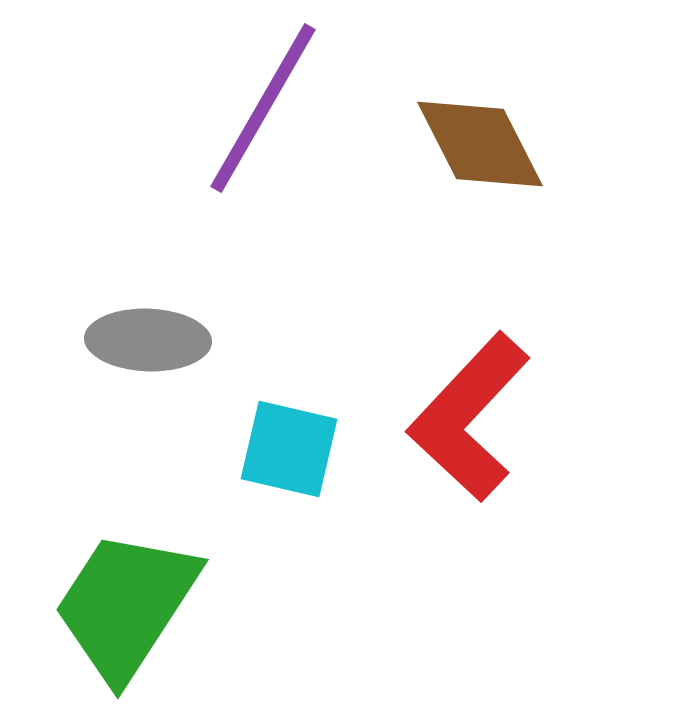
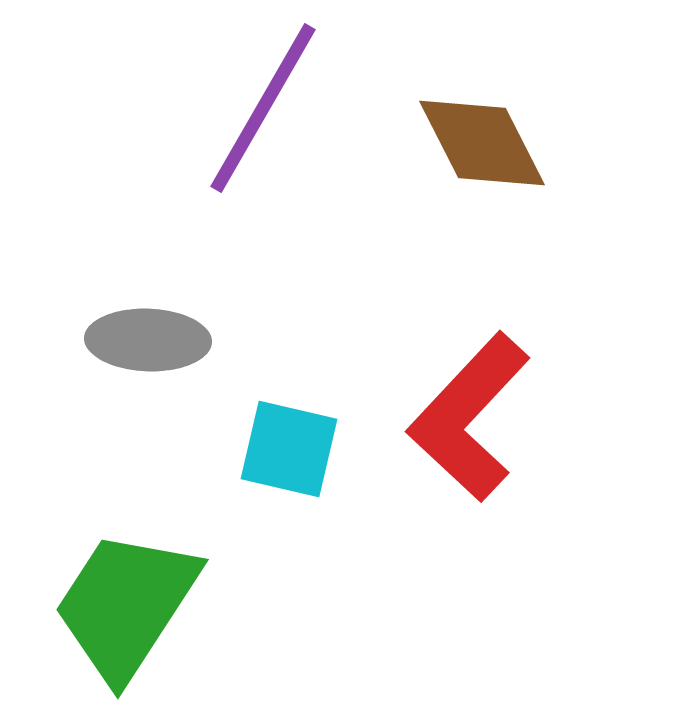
brown diamond: moved 2 px right, 1 px up
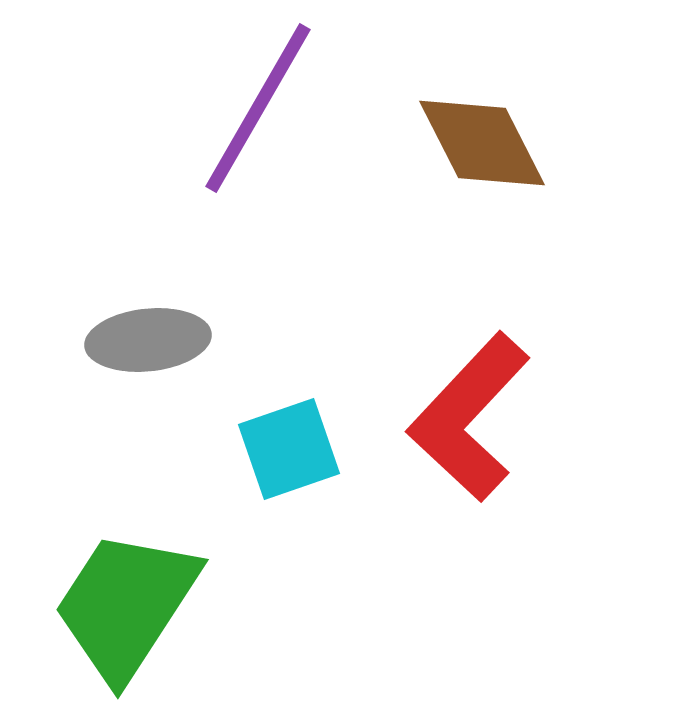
purple line: moved 5 px left
gray ellipse: rotated 8 degrees counterclockwise
cyan square: rotated 32 degrees counterclockwise
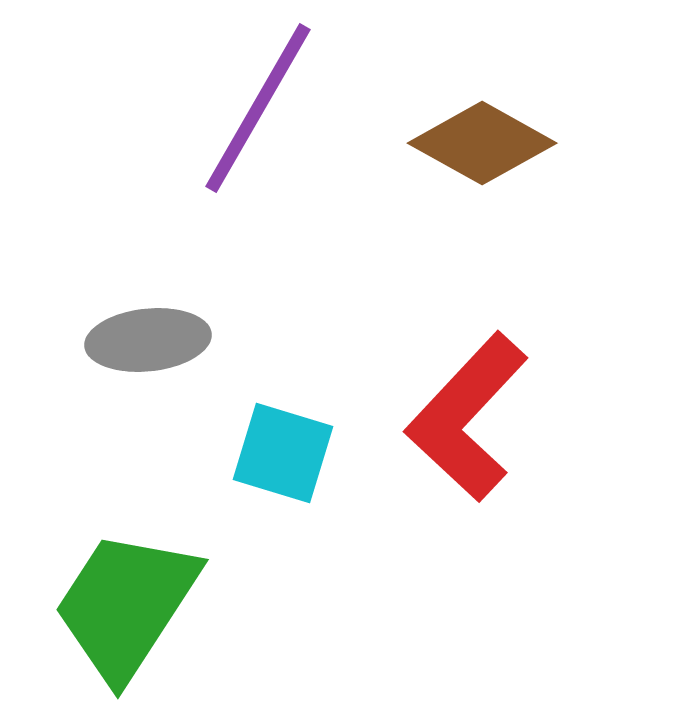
brown diamond: rotated 34 degrees counterclockwise
red L-shape: moved 2 px left
cyan square: moved 6 px left, 4 px down; rotated 36 degrees clockwise
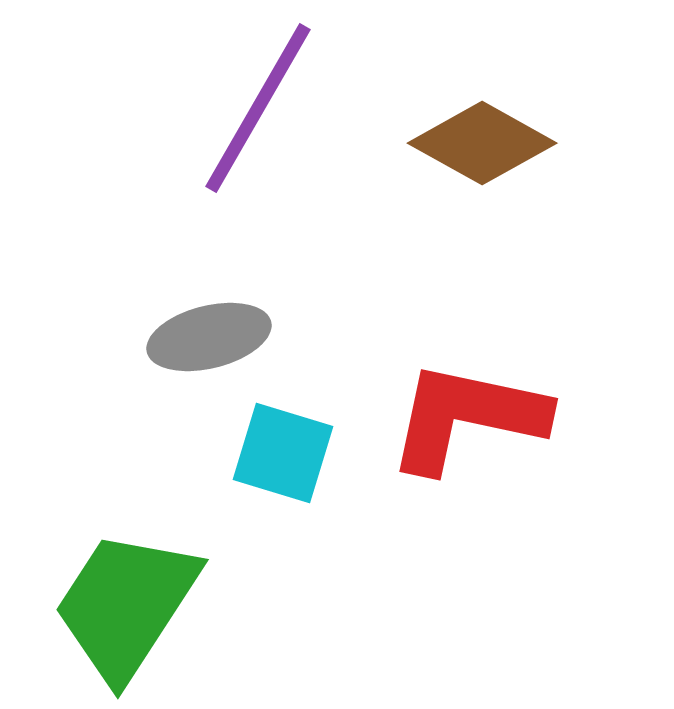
gray ellipse: moved 61 px right, 3 px up; rotated 8 degrees counterclockwise
red L-shape: rotated 59 degrees clockwise
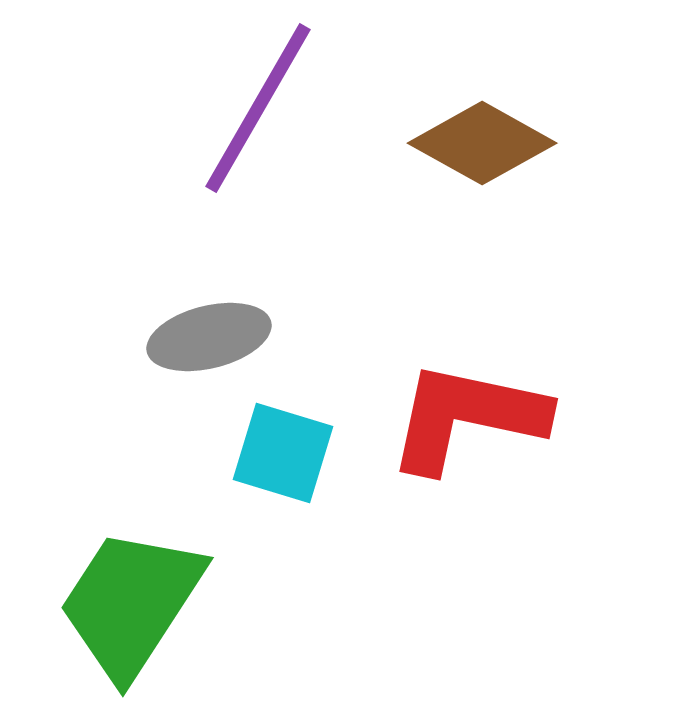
green trapezoid: moved 5 px right, 2 px up
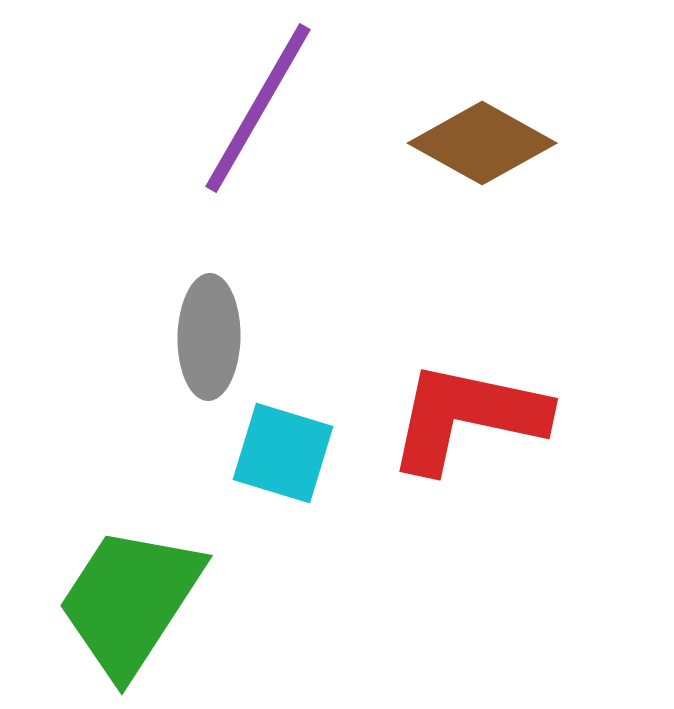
gray ellipse: rotated 75 degrees counterclockwise
green trapezoid: moved 1 px left, 2 px up
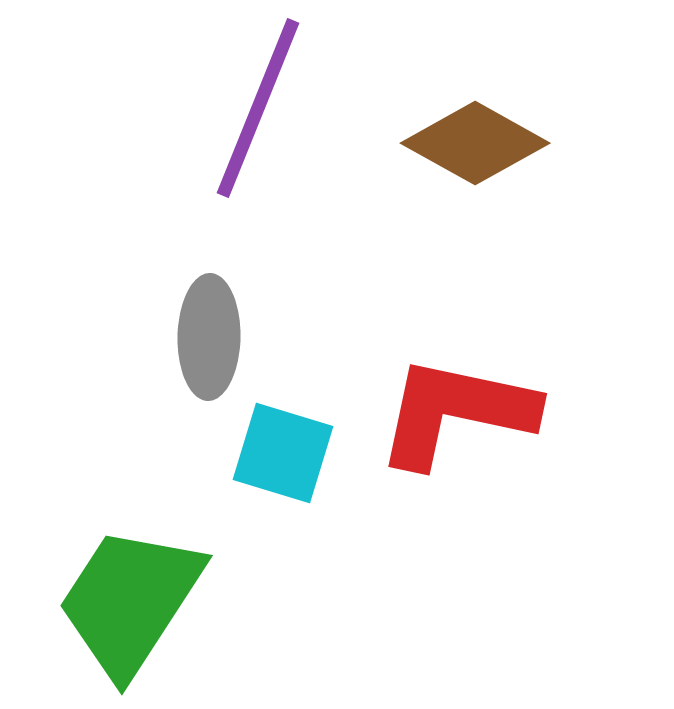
purple line: rotated 8 degrees counterclockwise
brown diamond: moved 7 px left
red L-shape: moved 11 px left, 5 px up
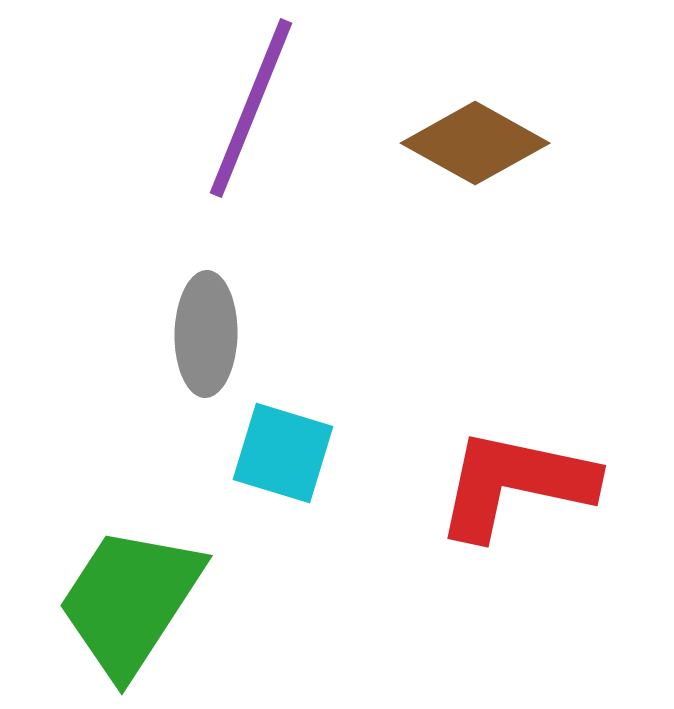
purple line: moved 7 px left
gray ellipse: moved 3 px left, 3 px up
red L-shape: moved 59 px right, 72 px down
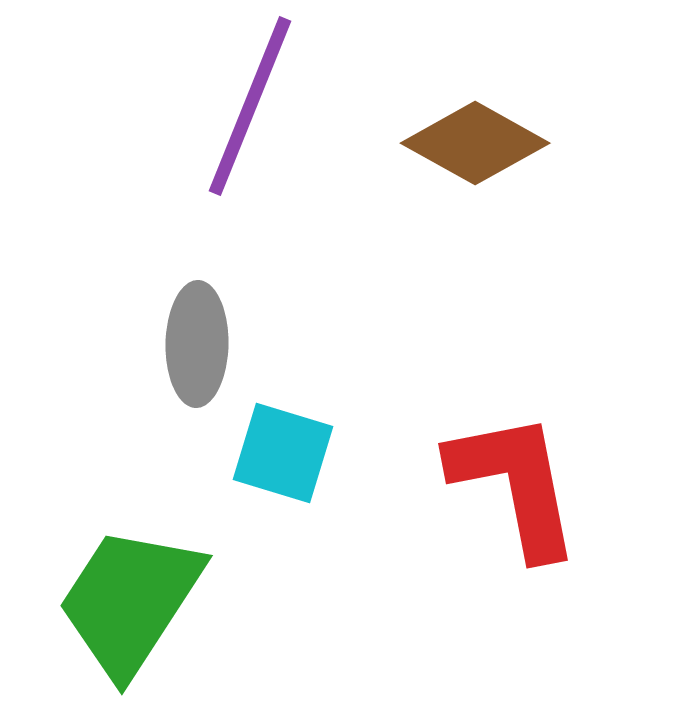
purple line: moved 1 px left, 2 px up
gray ellipse: moved 9 px left, 10 px down
red L-shape: rotated 67 degrees clockwise
